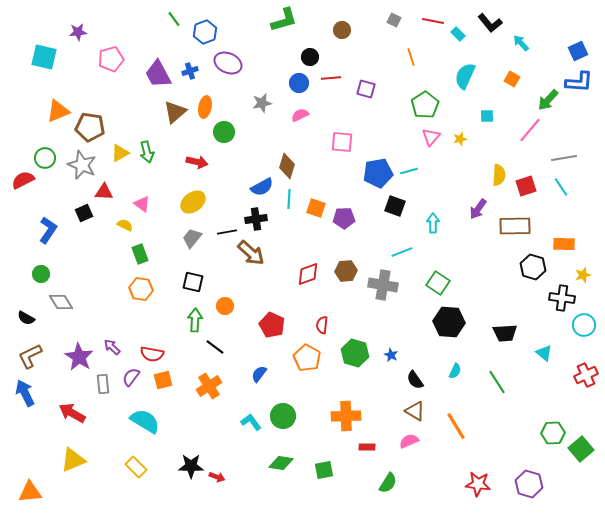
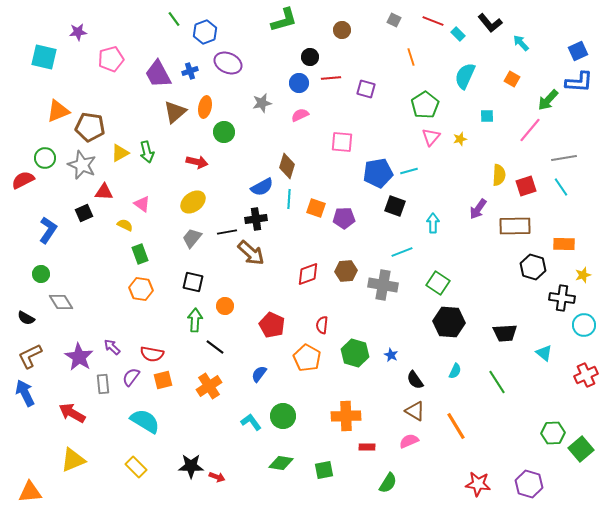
red line at (433, 21): rotated 10 degrees clockwise
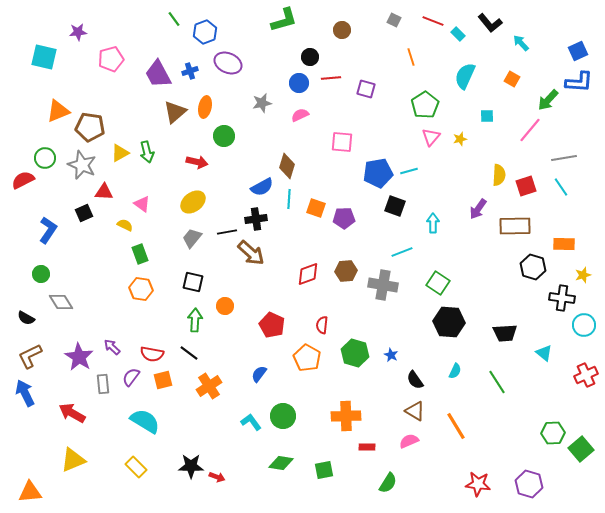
green circle at (224, 132): moved 4 px down
black line at (215, 347): moved 26 px left, 6 px down
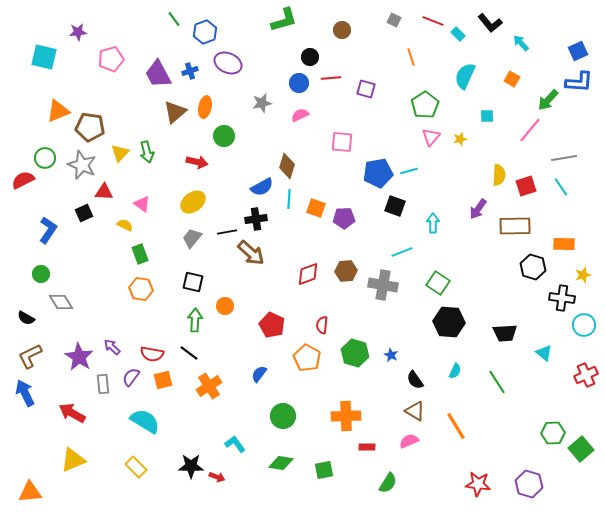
yellow triangle at (120, 153): rotated 18 degrees counterclockwise
cyan L-shape at (251, 422): moved 16 px left, 22 px down
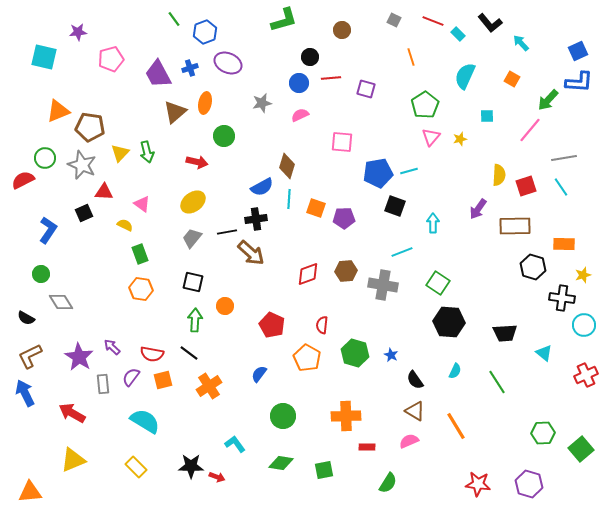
blue cross at (190, 71): moved 3 px up
orange ellipse at (205, 107): moved 4 px up
green hexagon at (553, 433): moved 10 px left
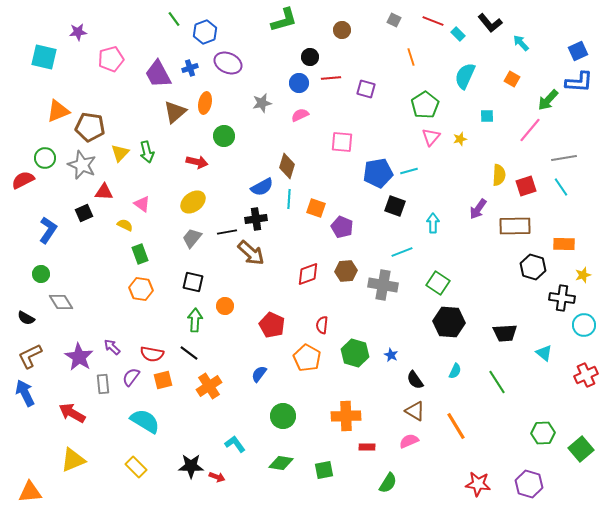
purple pentagon at (344, 218): moved 2 px left, 9 px down; rotated 25 degrees clockwise
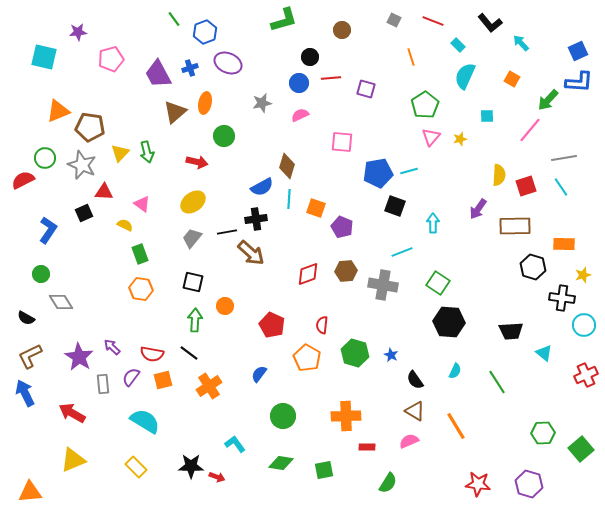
cyan rectangle at (458, 34): moved 11 px down
black trapezoid at (505, 333): moved 6 px right, 2 px up
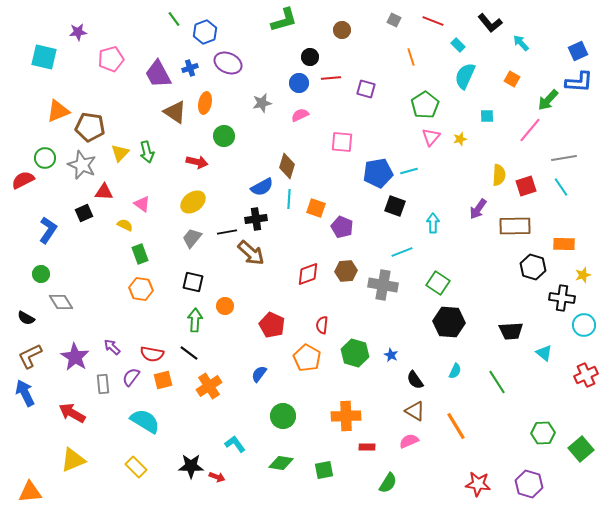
brown triangle at (175, 112): rotated 45 degrees counterclockwise
purple star at (79, 357): moved 4 px left
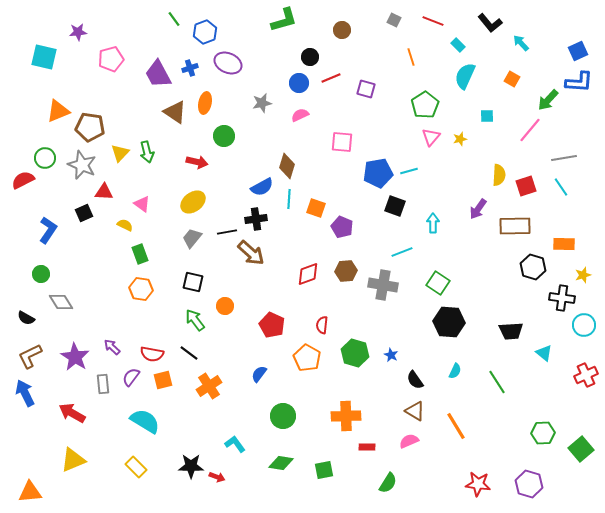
red line at (331, 78): rotated 18 degrees counterclockwise
green arrow at (195, 320): rotated 40 degrees counterclockwise
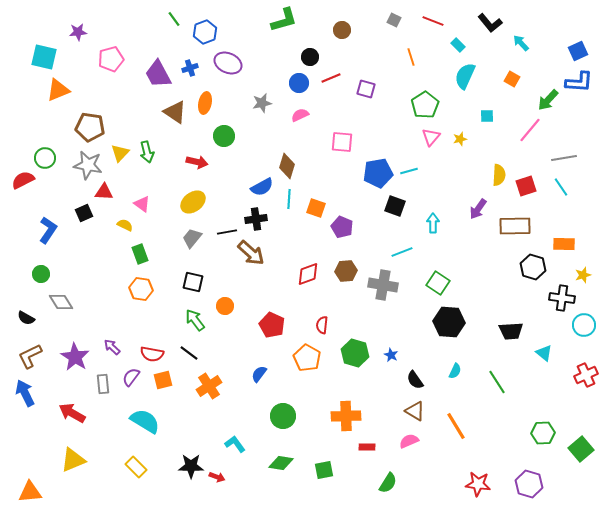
orange triangle at (58, 111): moved 21 px up
gray star at (82, 165): moved 6 px right; rotated 12 degrees counterclockwise
